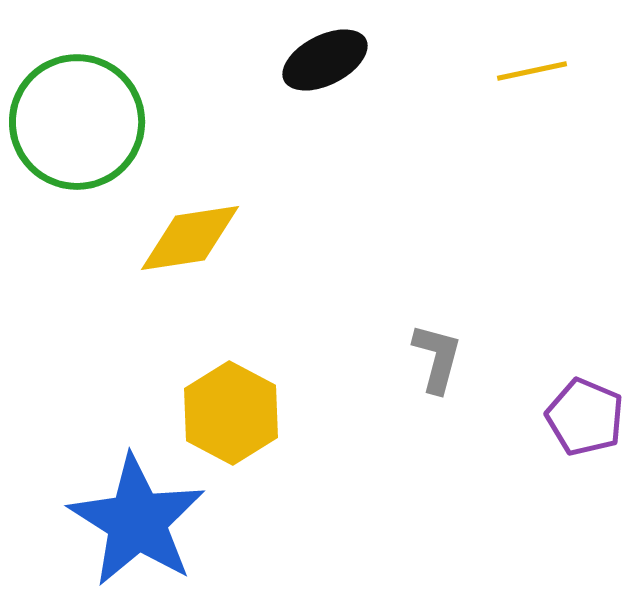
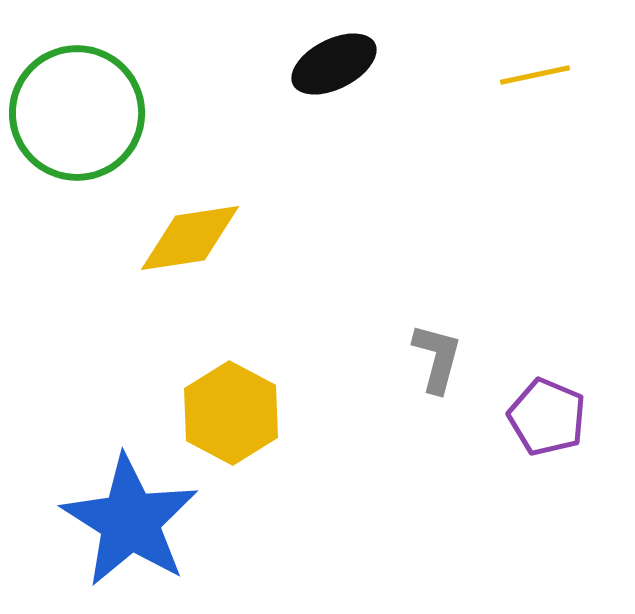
black ellipse: moved 9 px right, 4 px down
yellow line: moved 3 px right, 4 px down
green circle: moved 9 px up
purple pentagon: moved 38 px left
blue star: moved 7 px left
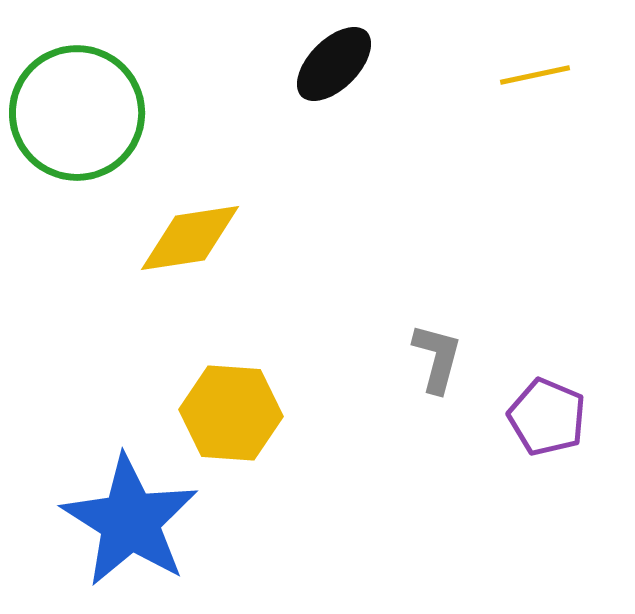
black ellipse: rotated 18 degrees counterclockwise
yellow hexagon: rotated 24 degrees counterclockwise
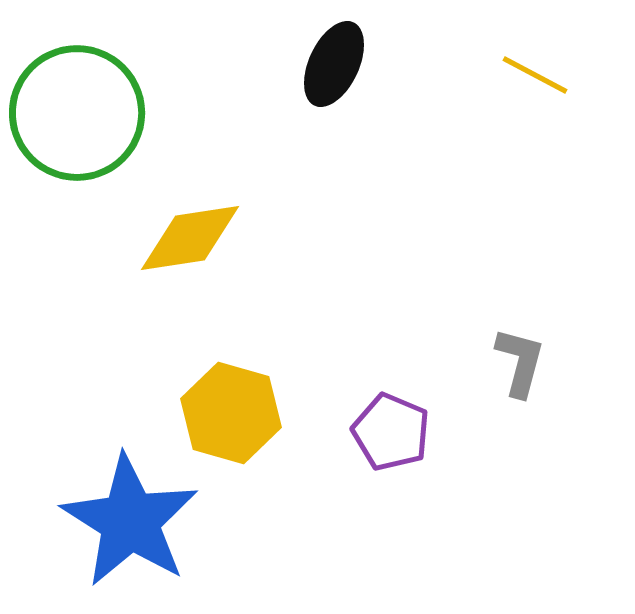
black ellipse: rotated 20 degrees counterclockwise
yellow line: rotated 40 degrees clockwise
gray L-shape: moved 83 px right, 4 px down
yellow hexagon: rotated 12 degrees clockwise
purple pentagon: moved 156 px left, 15 px down
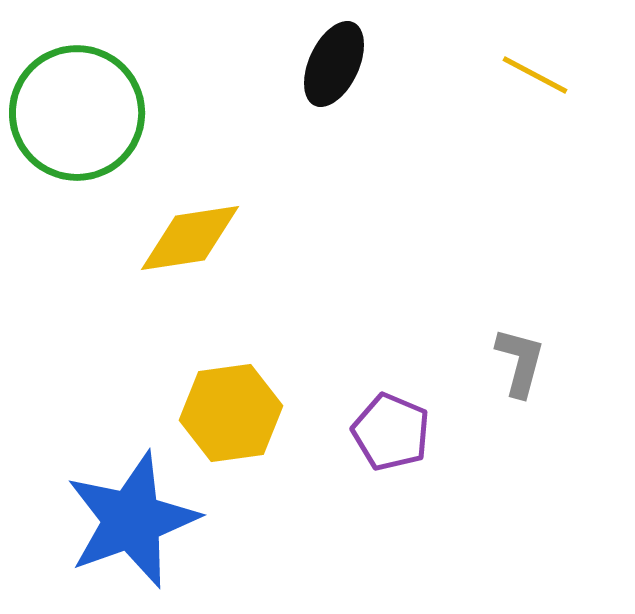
yellow hexagon: rotated 24 degrees counterclockwise
blue star: moved 2 px right, 1 px up; rotated 20 degrees clockwise
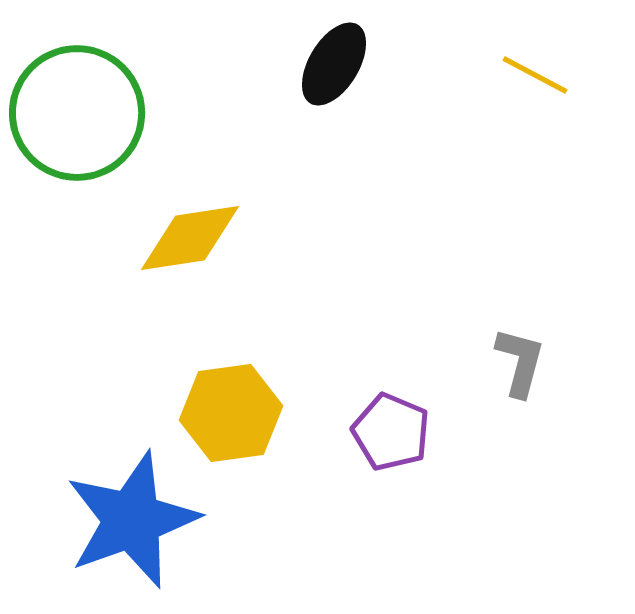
black ellipse: rotated 6 degrees clockwise
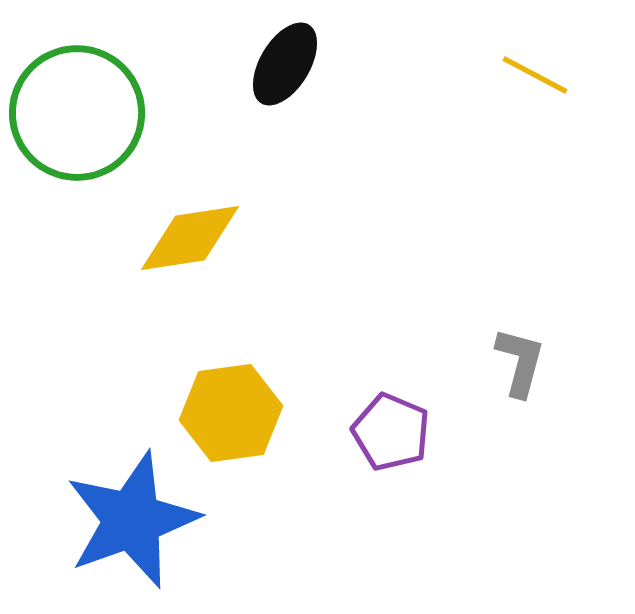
black ellipse: moved 49 px left
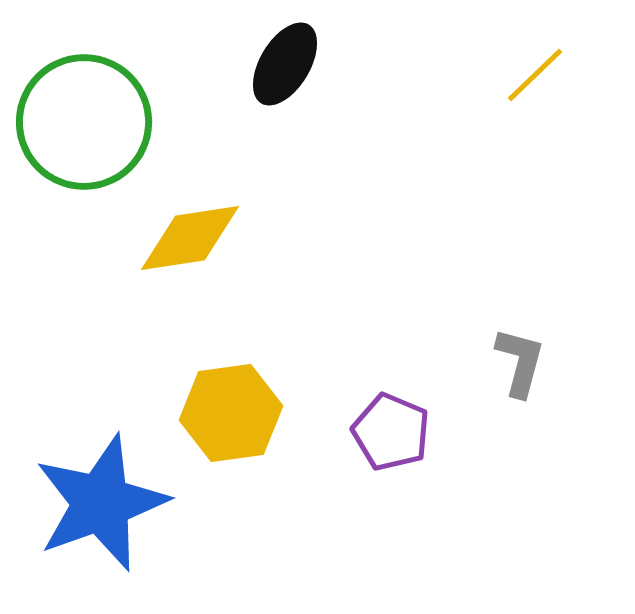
yellow line: rotated 72 degrees counterclockwise
green circle: moved 7 px right, 9 px down
blue star: moved 31 px left, 17 px up
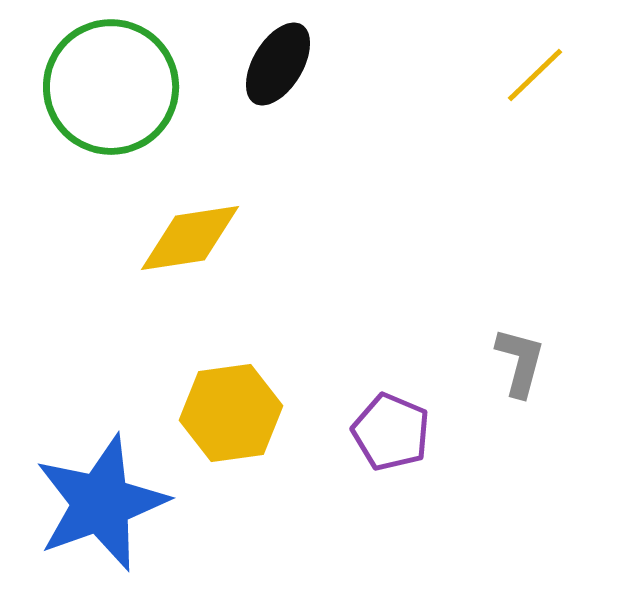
black ellipse: moved 7 px left
green circle: moved 27 px right, 35 px up
